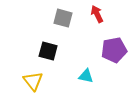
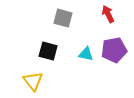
red arrow: moved 11 px right
cyan triangle: moved 22 px up
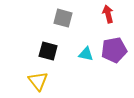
red arrow: rotated 12 degrees clockwise
yellow triangle: moved 5 px right
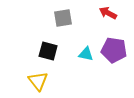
red arrow: moved 1 px up; rotated 48 degrees counterclockwise
gray square: rotated 24 degrees counterclockwise
purple pentagon: rotated 20 degrees clockwise
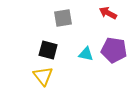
black square: moved 1 px up
yellow triangle: moved 5 px right, 5 px up
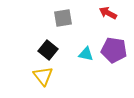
black square: rotated 24 degrees clockwise
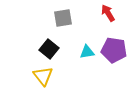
red arrow: rotated 30 degrees clockwise
black square: moved 1 px right, 1 px up
cyan triangle: moved 1 px right, 2 px up; rotated 21 degrees counterclockwise
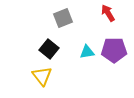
gray square: rotated 12 degrees counterclockwise
purple pentagon: rotated 10 degrees counterclockwise
yellow triangle: moved 1 px left
